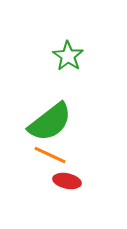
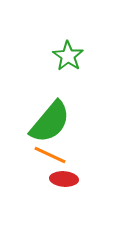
green semicircle: rotated 12 degrees counterclockwise
red ellipse: moved 3 px left, 2 px up; rotated 8 degrees counterclockwise
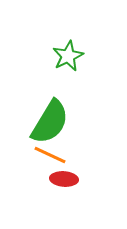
green star: rotated 12 degrees clockwise
green semicircle: rotated 9 degrees counterclockwise
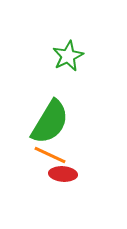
red ellipse: moved 1 px left, 5 px up
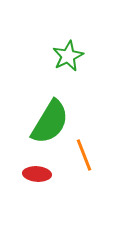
orange line: moved 34 px right; rotated 44 degrees clockwise
red ellipse: moved 26 px left
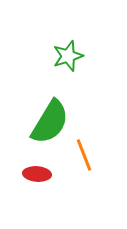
green star: rotated 8 degrees clockwise
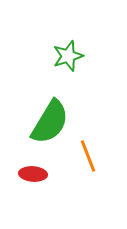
orange line: moved 4 px right, 1 px down
red ellipse: moved 4 px left
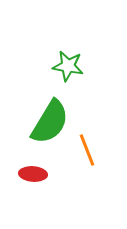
green star: moved 10 px down; rotated 28 degrees clockwise
orange line: moved 1 px left, 6 px up
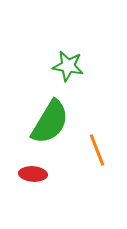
orange line: moved 10 px right
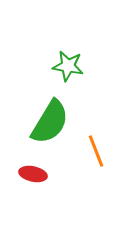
orange line: moved 1 px left, 1 px down
red ellipse: rotated 8 degrees clockwise
